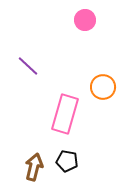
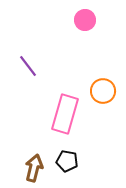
purple line: rotated 10 degrees clockwise
orange circle: moved 4 px down
brown arrow: moved 1 px down
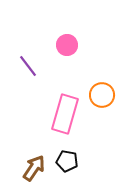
pink circle: moved 18 px left, 25 px down
orange circle: moved 1 px left, 4 px down
brown arrow: rotated 20 degrees clockwise
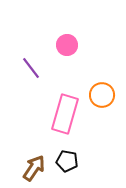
purple line: moved 3 px right, 2 px down
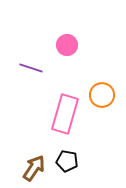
purple line: rotated 35 degrees counterclockwise
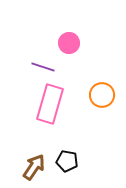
pink circle: moved 2 px right, 2 px up
purple line: moved 12 px right, 1 px up
pink rectangle: moved 15 px left, 10 px up
brown arrow: moved 1 px up
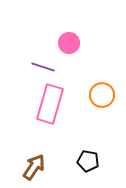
black pentagon: moved 21 px right
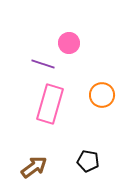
purple line: moved 3 px up
brown arrow: rotated 20 degrees clockwise
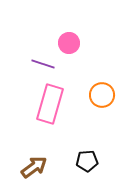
black pentagon: moved 1 px left; rotated 15 degrees counterclockwise
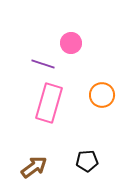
pink circle: moved 2 px right
pink rectangle: moved 1 px left, 1 px up
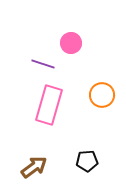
pink rectangle: moved 2 px down
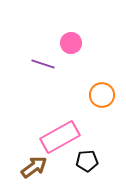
pink rectangle: moved 11 px right, 32 px down; rotated 45 degrees clockwise
